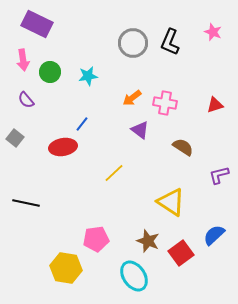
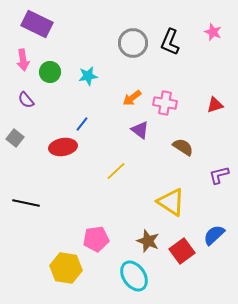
yellow line: moved 2 px right, 2 px up
red square: moved 1 px right, 2 px up
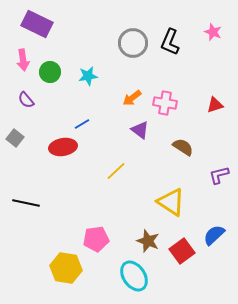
blue line: rotated 21 degrees clockwise
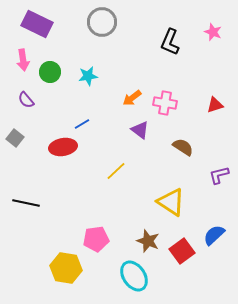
gray circle: moved 31 px left, 21 px up
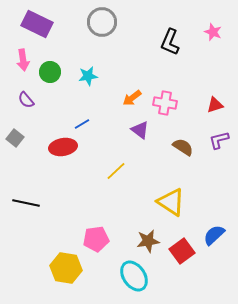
purple L-shape: moved 35 px up
brown star: rotated 30 degrees counterclockwise
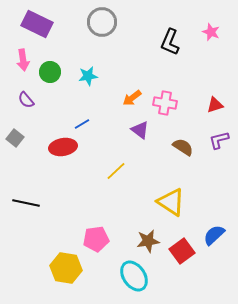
pink star: moved 2 px left
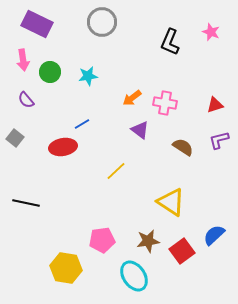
pink pentagon: moved 6 px right, 1 px down
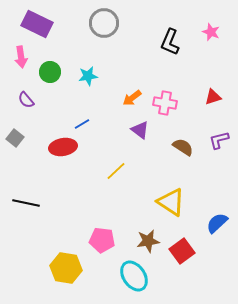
gray circle: moved 2 px right, 1 px down
pink arrow: moved 2 px left, 3 px up
red triangle: moved 2 px left, 8 px up
blue semicircle: moved 3 px right, 12 px up
pink pentagon: rotated 15 degrees clockwise
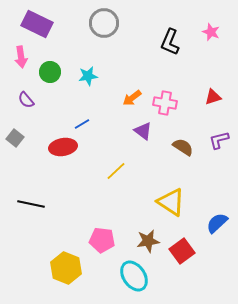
purple triangle: moved 3 px right, 1 px down
black line: moved 5 px right, 1 px down
yellow hexagon: rotated 12 degrees clockwise
